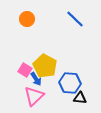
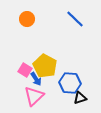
black triangle: rotated 24 degrees counterclockwise
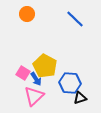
orange circle: moved 5 px up
pink square: moved 2 px left, 3 px down
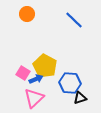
blue line: moved 1 px left, 1 px down
blue arrow: rotated 80 degrees counterclockwise
pink triangle: moved 2 px down
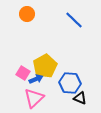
yellow pentagon: rotated 15 degrees clockwise
black triangle: rotated 40 degrees clockwise
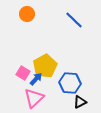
blue arrow: rotated 24 degrees counterclockwise
black triangle: moved 4 px down; rotated 48 degrees counterclockwise
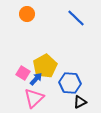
blue line: moved 2 px right, 2 px up
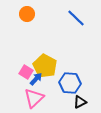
yellow pentagon: rotated 15 degrees counterclockwise
pink square: moved 3 px right, 1 px up
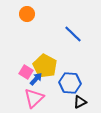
blue line: moved 3 px left, 16 px down
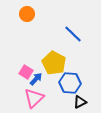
yellow pentagon: moved 9 px right, 3 px up
